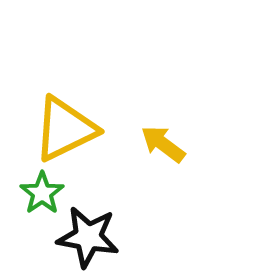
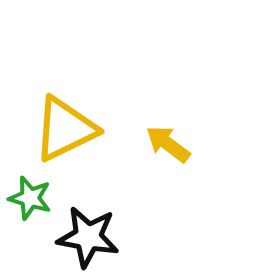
yellow arrow: moved 5 px right
green star: moved 12 px left, 5 px down; rotated 21 degrees counterclockwise
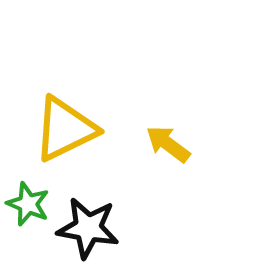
green star: moved 2 px left, 6 px down; rotated 6 degrees clockwise
black star: moved 9 px up
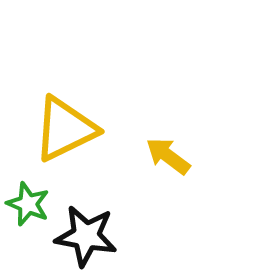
yellow arrow: moved 12 px down
black star: moved 2 px left, 8 px down
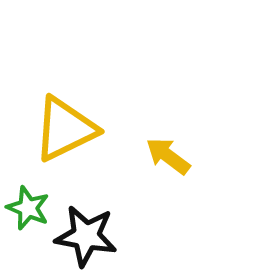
green star: moved 4 px down
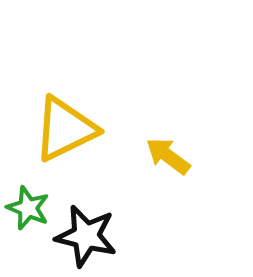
black star: rotated 4 degrees clockwise
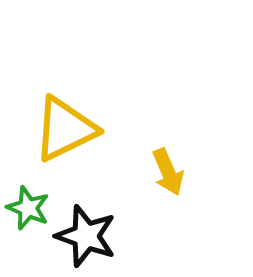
yellow arrow: moved 16 px down; rotated 150 degrees counterclockwise
black star: rotated 6 degrees clockwise
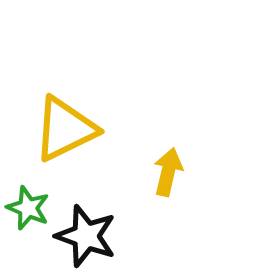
yellow arrow: rotated 144 degrees counterclockwise
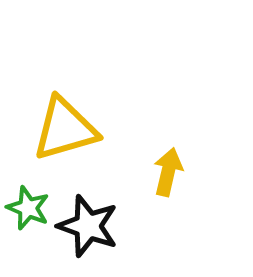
yellow triangle: rotated 10 degrees clockwise
black star: moved 2 px right, 10 px up
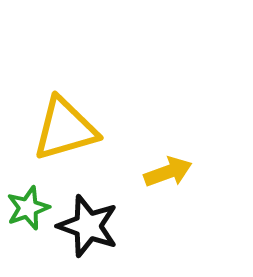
yellow arrow: rotated 57 degrees clockwise
green star: rotated 30 degrees clockwise
